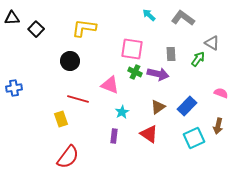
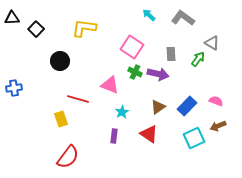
pink square: moved 2 px up; rotated 25 degrees clockwise
black circle: moved 10 px left
pink semicircle: moved 5 px left, 8 px down
brown arrow: rotated 56 degrees clockwise
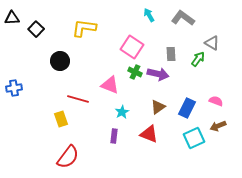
cyan arrow: rotated 16 degrees clockwise
blue rectangle: moved 2 px down; rotated 18 degrees counterclockwise
red triangle: rotated 12 degrees counterclockwise
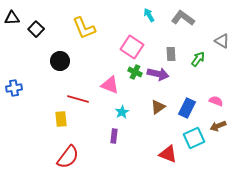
yellow L-shape: rotated 120 degrees counterclockwise
gray triangle: moved 10 px right, 2 px up
yellow rectangle: rotated 14 degrees clockwise
red triangle: moved 19 px right, 20 px down
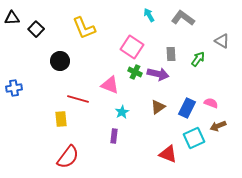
pink semicircle: moved 5 px left, 2 px down
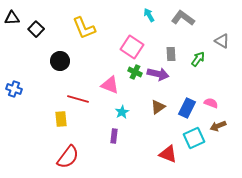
blue cross: moved 1 px down; rotated 28 degrees clockwise
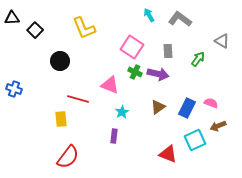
gray L-shape: moved 3 px left, 1 px down
black square: moved 1 px left, 1 px down
gray rectangle: moved 3 px left, 3 px up
cyan square: moved 1 px right, 2 px down
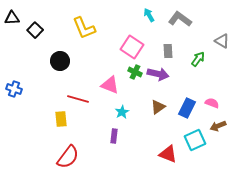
pink semicircle: moved 1 px right
